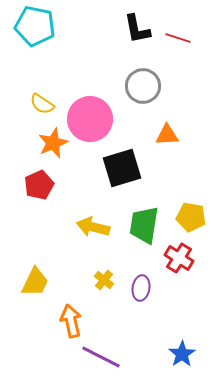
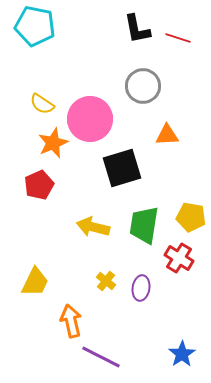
yellow cross: moved 2 px right, 1 px down
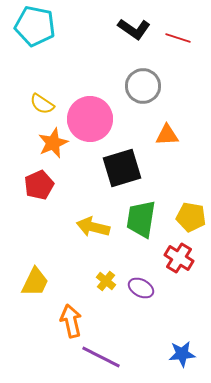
black L-shape: moved 3 px left; rotated 44 degrees counterclockwise
green trapezoid: moved 3 px left, 6 px up
purple ellipse: rotated 70 degrees counterclockwise
blue star: rotated 28 degrees clockwise
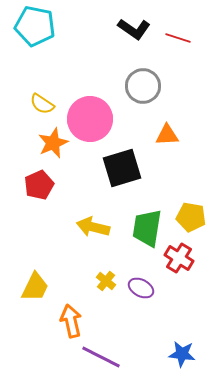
green trapezoid: moved 6 px right, 9 px down
yellow trapezoid: moved 5 px down
blue star: rotated 12 degrees clockwise
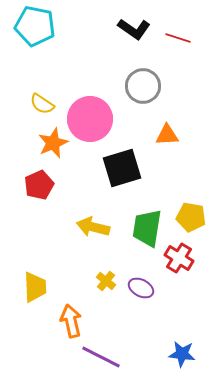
yellow trapezoid: rotated 28 degrees counterclockwise
